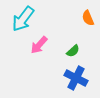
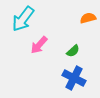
orange semicircle: rotated 98 degrees clockwise
blue cross: moved 2 px left
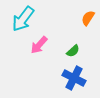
orange semicircle: rotated 42 degrees counterclockwise
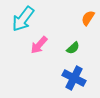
green semicircle: moved 3 px up
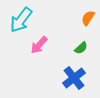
cyan arrow: moved 2 px left, 1 px down
green semicircle: moved 8 px right
blue cross: rotated 25 degrees clockwise
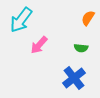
green semicircle: rotated 48 degrees clockwise
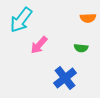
orange semicircle: rotated 126 degrees counterclockwise
blue cross: moved 9 px left
